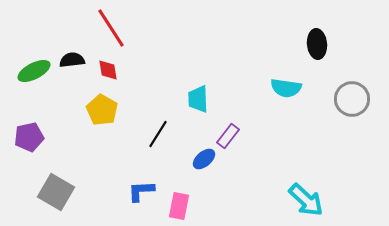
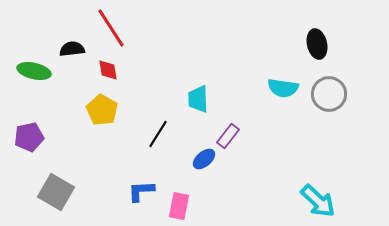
black ellipse: rotated 8 degrees counterclockwise
black semicircle: moved 11 px up
green ellipse: rotated 40 degrees clockwise
cyan semicircle: moved 3 px left
gray circle: moved 23 px left, 5 px up
cyan arrow: moved 12 px right, 1 px down
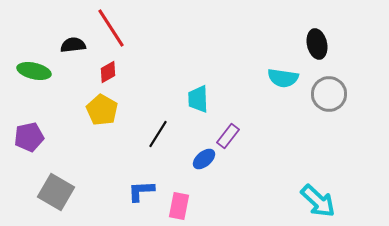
black semicircle: moved 1 px right, 4 px up
red diamond: moved 2 px down; rotated 70 degrees clockwise
cyan semicircle: moved 10 px up
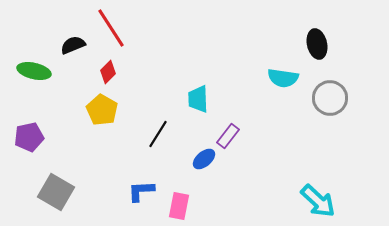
black semicircle: rotated 15 degrees counterclockwise
red diamond: rotated 15 degrees counterclockwise
gray circle: moved 1 px right, 4 px down
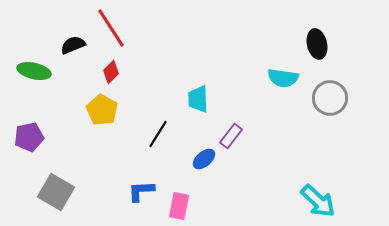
red diamond: moved 3 px right
purple rectangle: moved 3 px right
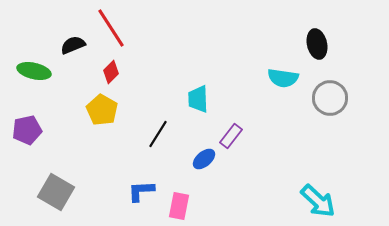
purple pentagon: moved 2 px left, 7 px up
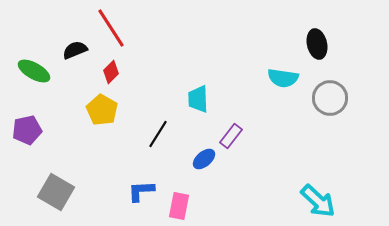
black semicircle: moved 2 px right, 5 px down
green ellipse: rotated 16 degrees clockwise
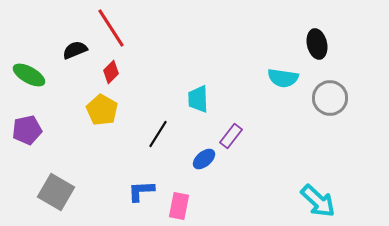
green ellipse: moved 5 px left, 4 px down
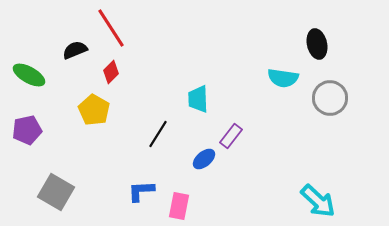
yellow pentagon: moved 8 px left
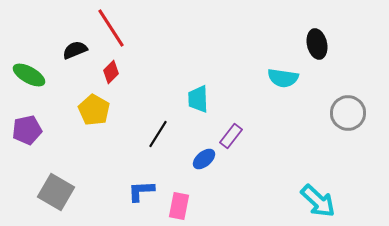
gray circle: moved 18 px right, 15 px down
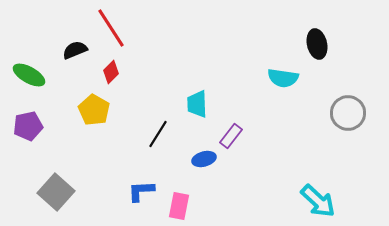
cyan trapezoid: moved 1 px left, 5 px down
purple pentagon: moved 1 px right, 4 px up
blue ellipse: rotated 25 degrees clockwise
gray square: rotated 12 degrees clockwise
